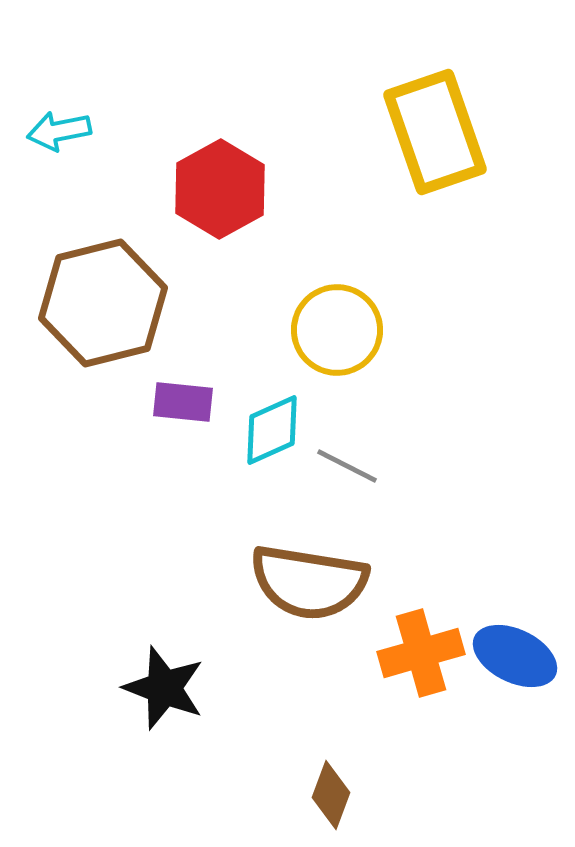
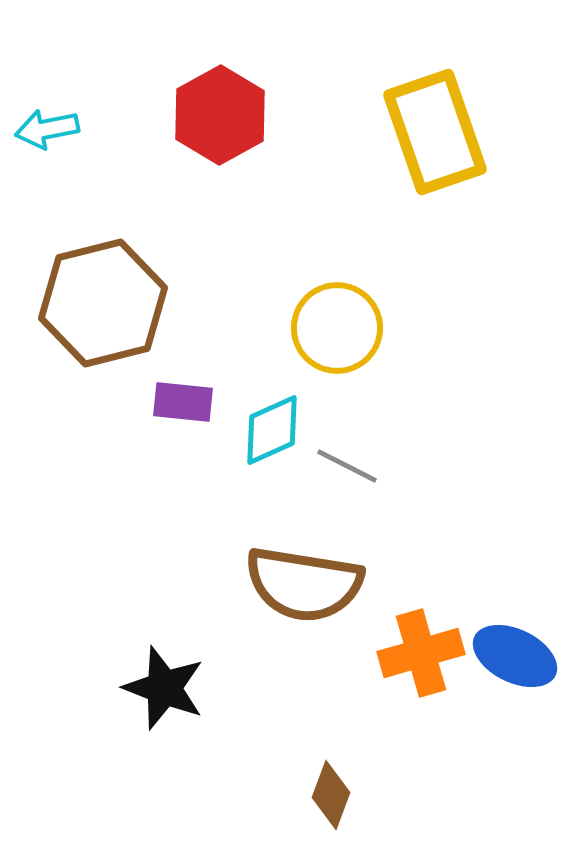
cyan arrow: moved 12 px left, 2 px up
red hexagon: moved 74 px up
yellow circle: moved 2 px up
brown semicircle: moved 5 px left, 2 px down
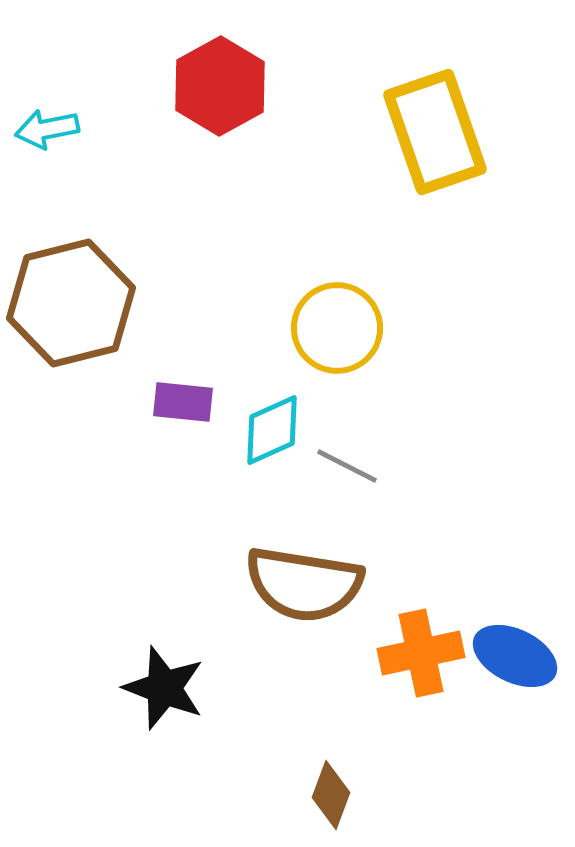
red hexagon: moved 29 px up
brown hexagon: moved 32 px left
orange cross: rotated 4 degrees clockwise
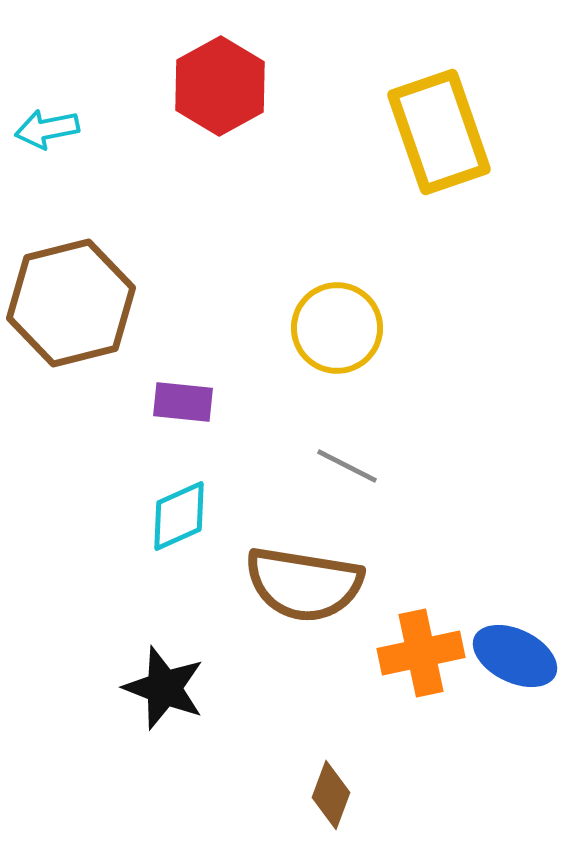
yellow rectangle: moved 4 px right
cyan diamond: moved 93 px left, 86 px down
